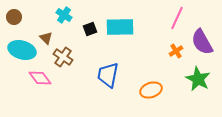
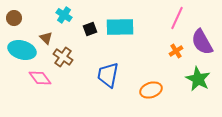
brown circle: moved 1 px down
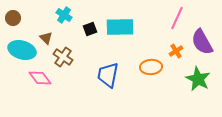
brown circle: moved 1 px left
orange ellipse: moved 23 px up; rotated 15 degrees clockwise
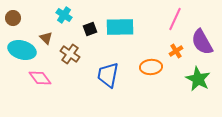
pink line: moved 2 px left, 1 px down
brown cross: moved 7 px right, 3 px up
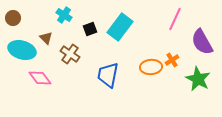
cyan rectangle: rotated 52 degrees counterclockwise
orange cross: moved 4 px left, 9 px down
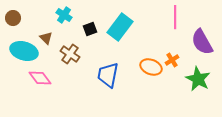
pink line: moved 2 px up; rotated 25 degrees counterclockwise
cyan ellipse: moved 2 px right, 1 px down
orange ellipse: rotated 25 degrees clockwise
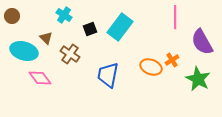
brown circle: moved 1 px left, 2 px up
